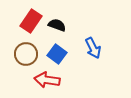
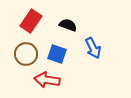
black semicircle: moved 11 px right
blue square: rotated 18 degrees counterclockwise
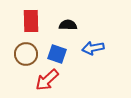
red rectangle: rotated 35 degrees counterclockwise
black semicircle: rotated 18 degrees counterclockwise
blue arrow: rotated 105 degrees clockwise
red arrow: rotated 50 degrees counterclockwise
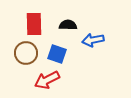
red rectangle: moved 3 px right, 3 px down
blue arrow: moved 8 px up
brown circle: moved 1 px up
red arrow: rotated 15 degrees clockwise
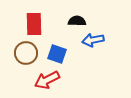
black semicircle: moved 9 px right, 4 px up
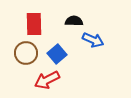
black semicircle: moved 3 px left
blue arrow: rotated 145 degrees counterclockwise
blue square: rotated 30 degrees clockwise
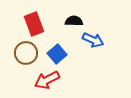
red rectangle: rotated 20 degrees counterclockwise
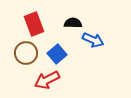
black semicircle: moved 1 px left, 2 px down
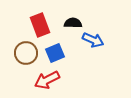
red rectangle: moved 6 px right, 1 px down
blue square: moved 2 px left, 1 px up; rotated 18 degrees clockwise
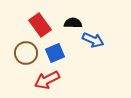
red rectangle: rotated 15 degrees counterclockwise
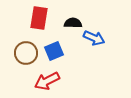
red rectangle: moved 1 px left, 7 px up; rotated 45 degrees clockwise
blue arrow: moved 1 px right, 2 px up
blue square: moved 1 px left, 2 px up
red arrow: moved 1 px down
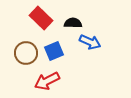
red rectangle: moved 2 px right; rotated 55 degrees counterclockwise
blue arrow: moved 4 px left, 4 px down
